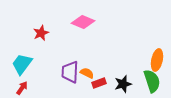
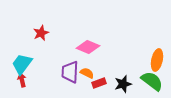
pink diamond: moved 5 px right, 25 px down
green semicircle: rotated 35 degrees counterclockwise
red arrow: moved 8 px up; rotated 48 degrees counterclockwise
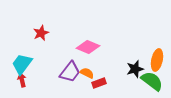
purple trapezoid: rotated 145 degrees counterclockwise
black star: moved 12 px right, 15 px up
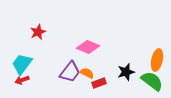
red star: moved 3 px left, 1 px up
black star: moved 9 px left, 3 px down
red arrow: rotated 96 degrees counterclockwise
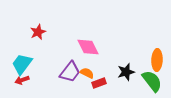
pink diamond: rotated 40 degrees clockwise
orange ellipse: rotated 10 degrees counterclockwise
green semicircle: rotated 15 degrees clockwise
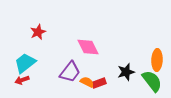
cyan trapezoid: moved 3 px right, 1 px up; rotated 15 degrees clockwise
orange semicircle: moved 9 px down
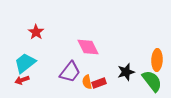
red star: moved 2 px left; rotated 14 degrees counterclockwise
orange semicircle: rotated 128 degrees counterclockwise
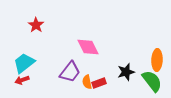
red star: moved 7 px up
cyan trapezoid: moved 1 px left
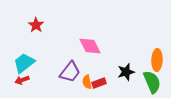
pink diamond: moved 2 px right, 1 px up
green semicircle: moved 1 px down; rotated 15 degrees clockwise
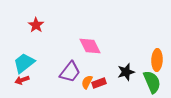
orange semicircle: rotated 40 degrees clockwise
